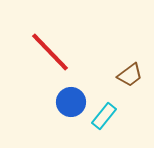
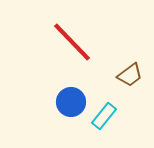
red line: moved 22 px right, 10 px up
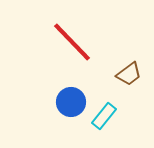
brown trapezoid: moved 1 px left, 1 px up
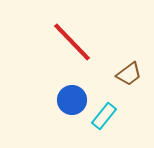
blue circle: moved 1 px right, 2 px up
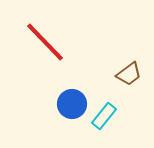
red line: moved 27 px left
blue circle: moved 4 px down
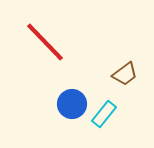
brown trapezoid: moved 4 px left
cyan rectangle: moved 2 px up
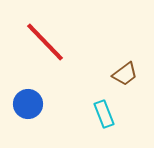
blue circle: moved 44 px left
cyan rectangle: rotated 60 degrees counterclockwise
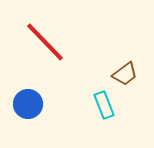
cyan rectangle: moved 9 px up
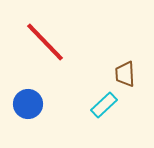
brown trapezoid: rotated 124 degrees clockwise
cyan rectangle: rotated 68 degrees clockwise
